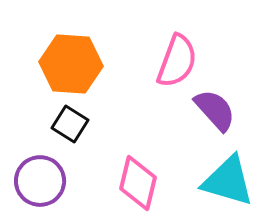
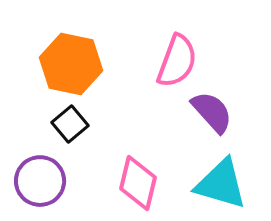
orange hexagon: rotated 8 degrees clockwise
purple semicircle: moved 3 px left, 2 px down
black square: rotated 18 degrees clockwise
cyan triangle: moved 7 px left, 3 px down
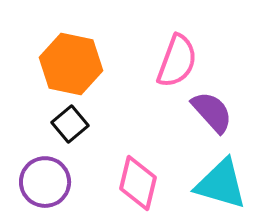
purple circle: moved 5 px right, 1 px down
